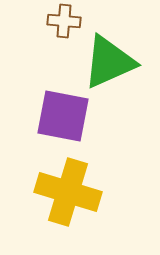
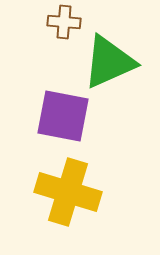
brown cross: moved 1 px down
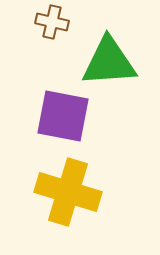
brown cross: moved 12 px left; rotated 8 degrees clockwise
green triangle: rotated 20 degrees clockwise
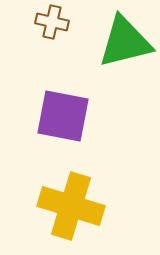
green triangle: moved 16 px right, 20 px up; rotated 10 degrees counterclockwise
yellow cross: moved 3 px right, 14 px down
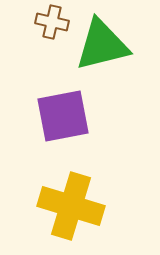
green triangle: moved 23 px left, 3 px down
purple square: rotated 22 degrees counterclockwise
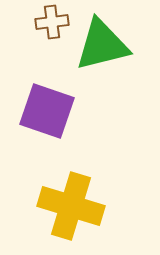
brown cross: rotated 20 degrees counterclockwise
purple square: moved 16 px left, 5 px up; rotated 30 degrees clockwise
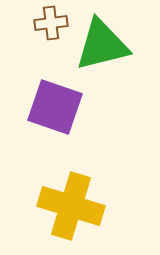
brown cross: moved 1 px left, 1 px down
purple square: moved 8 px right, 4 px up
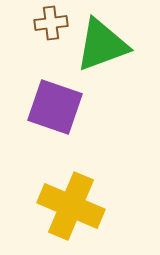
green triangle: rotated 6 degrees counterclockwise
yellow cross: rotated 6 degrees clockwise
